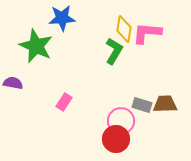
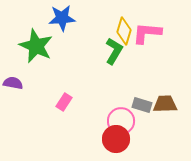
yellow diamond: moved 2 px down; rotated 8 degrees clockwise
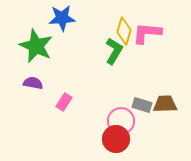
purple semicircle: moved 20 px right
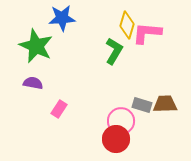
yellow diamond: moved 3 px right, 6 px up
pink rectangle: moved 5 px left, 7 px down
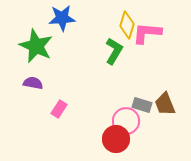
brown trapezoid: rotated 110 degrees counterclockwise
pink circle: moved 5 px right
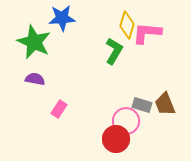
green star: moved 2 px left, 4 px up
purple semicircle: moved 2 px right, 4 px up
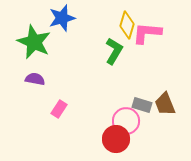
blue star: rotated 12 degrees counterclockwise
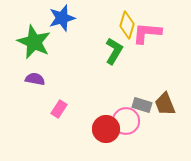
red circle: moved 10 px left, 10 px up
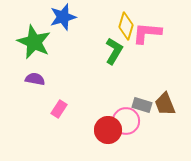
blue star: moved 1 px right, 1 px up
yellow diamond: moved 1 px left, 1 px down
red circle: moved 2 px right, 1 px down
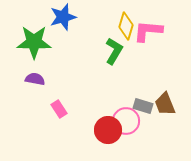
pink L-shape: moved 1 px right, 2 px up
green star: rotated 24 degrees counterclockwise
gray rectangle: moved 1 px right, 1 px down
pink rectangle: rotated 66 degrees counterclockwise
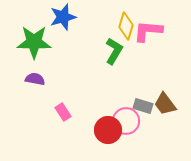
brown trapezoid: rotated 15 degrees counterclockwise
pink rectangle: moved 4 px right, 3 px down
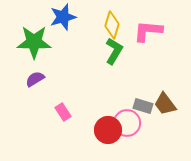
yellow diamond: moved 14 px left, 1 px up
purple semicircle: rotated 42 degrees counterclockwise
pink circle: moved 1 px right, 2 px down
